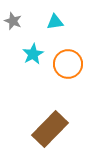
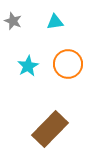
cyan star: moved 5 px left, 12 px down
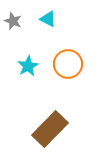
cyan triangle: moved 7 px left, 3 px up; rotated 36 degrees clockwise
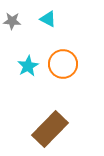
gray star: moved 1 px left; rotated 18 degrees counterclockwise
orange circle: moved 5 px left
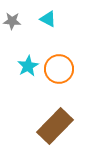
orange circle: moved 4 px left, 5 px down
brown rectangle: moved 5 px right, 3 px up
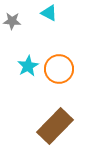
cyan triangle: moved 1 px right, 6 px up
